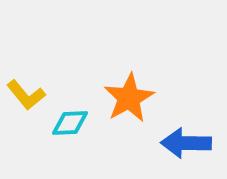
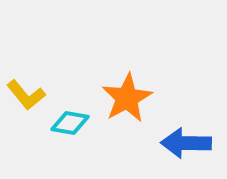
orange star: moved 2 px left
cyan diamond: rotated 12 degrees clockwise
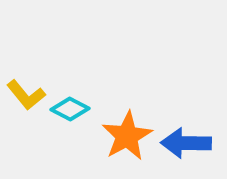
orange star: moved 38 px down
cyan diamond: moved 14 px up; rotated 18 degrees clockwise
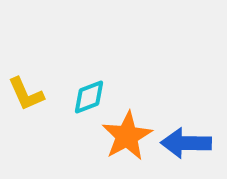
yellow L-shape: moved 1 px up; rotated 15 degrees clockwise
cyan diamond: moved 19 px right, 12 px up; rotated 48 degrees counterclockwise
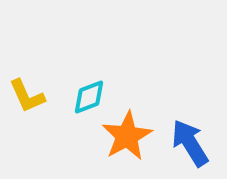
yellow L-shape: moved 1 px right, 2 px down
blue arrow: moved 4 px right; rotated 57 degrees clockwise
